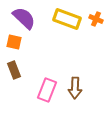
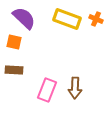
brown rectangle: rotated 66 degrees counterclockwise
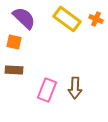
yellow rectangle: rotated 16 degrees clockwise
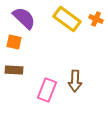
brown arrow: moved 7 px up
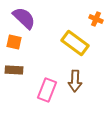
yellow rectangle: moved 8 px right, 24 px down
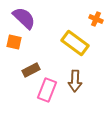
brown rectangle: moved 17 px right; rotated 30 degrees counterclockwise
